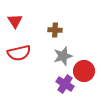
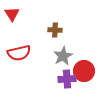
red triangle: moved 3 px left, 7 px up
gray star: rotated 12 degrees counterclockwise
purple cross: moved 2 px right, 5 px up; rotated 36 degrees counterclockwise
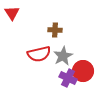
red triangle: moved 1 px up
red semicircle: moved 20 px right, 1 px down
red circle: moved 1 px left
purple cross: moved 1 px right, 1 px up; rotated 30 degrees clockwise
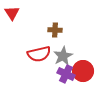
purple cross: moved 2 px left, 4 px up
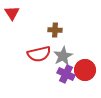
red circle: moved 2 px right, 1 px up
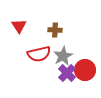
red triangle: moved 7 px right, 13 px down
purple cross: moved 1 px right, 1 px up; rotated 18 degrees clockwise
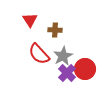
red triangle: moved 11 px right, 6 px up
red semicircle: rotated 60 degrees clockwise
red circle: moved 1 px up
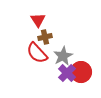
red triangle: moved 8 px right
brown cross: moved 10 px left, 7 px down; rotated 16 degrees counterclockwise
red semicircle: moved 2 px left, 1 px up
red circle: moved 4 px left, 3 px down
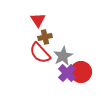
red semicircle: moved 3 px right
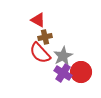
red triangle: rotated 28 degrees counterclockwise
purple cross: moved 4 px left; rotated 12 degrees counterclockwise
